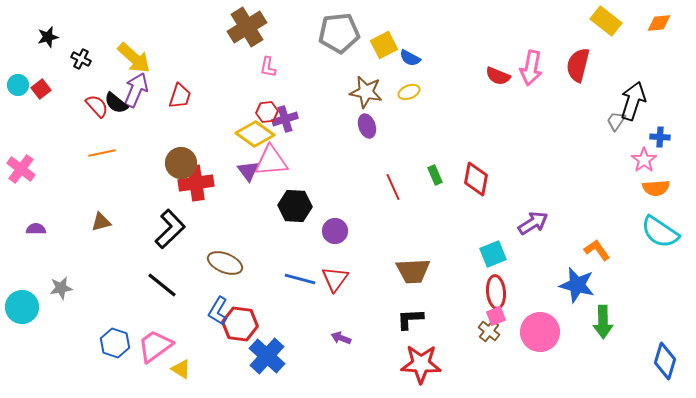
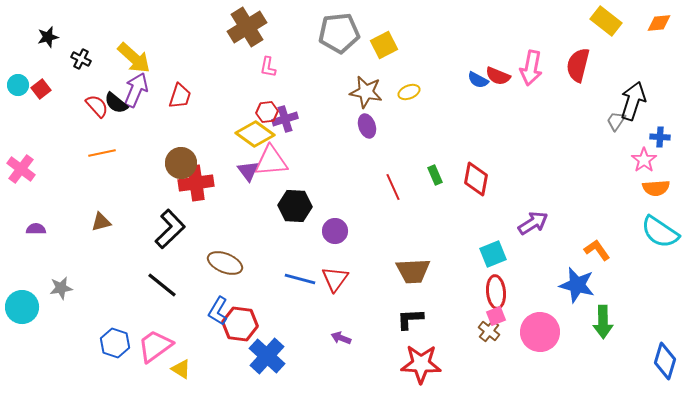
blue semicircle at (410, 58): moved 68 px right, 22 px down
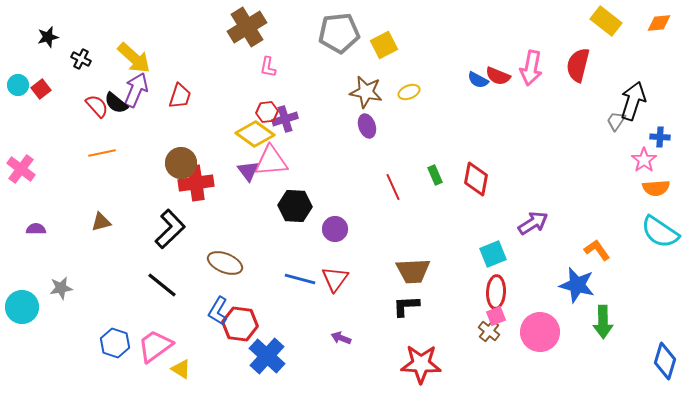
purple circle at (335, 231): moved 2 px up
red ellipse at (496, 292): rotated 8 degrees clockwise
black L-shape at (410, 319): moved 4 px left, 13 px up
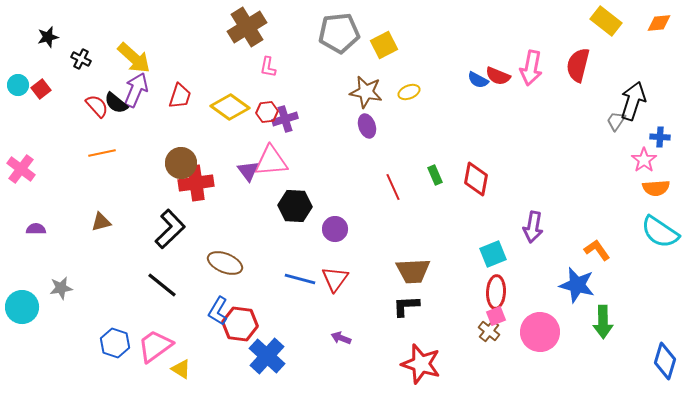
yellow diamond at (255, 134): moved 25 px left, 27 px up
purple arrow at (533, 223): moved 4 px down; rotated 132 degrees clockwise
red star at (421, 364): rotated 15 degrees clockwise
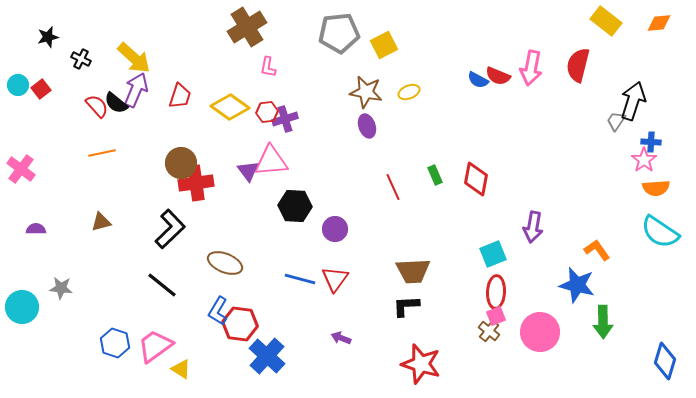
blue cross at (660, 137): moved 9 px left, 5 px down
gray star at (61, 288): rotated 15 degrees clockwise
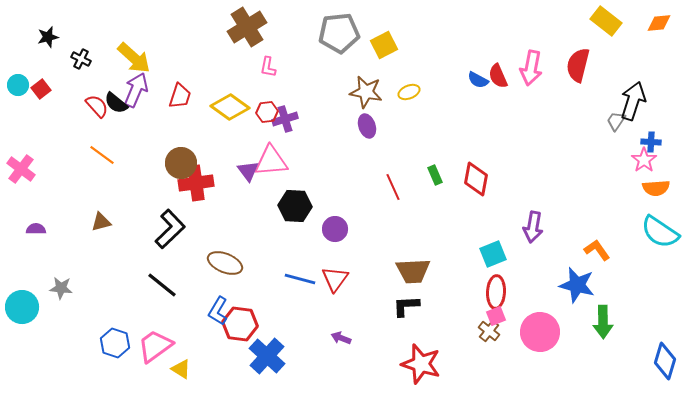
red semicircle at (498, 76): rotated 45 degrees clockwise
orange line at (102, 153): moved 2 px down; rotated 48 degrees clockwise
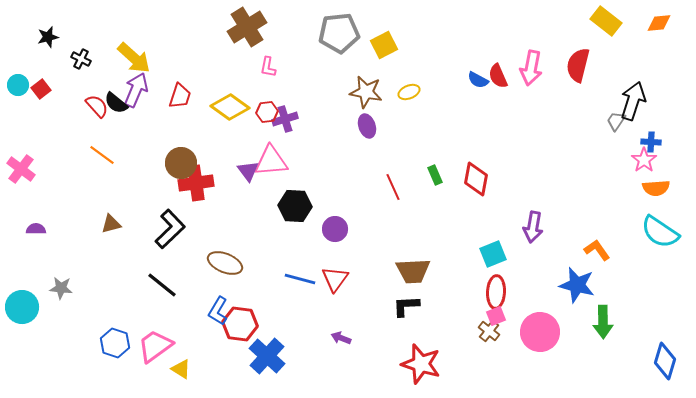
brown triangle at (101, 222): moved 10 px right, 2 px down
